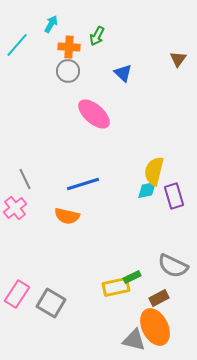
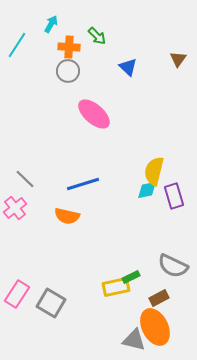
green arrow: rotated 72 degrees counterclockwise
cyan line: rotated 8 degrees counterclockwise
blue triangle: moved 5 px right, 6 px up
gray line: rotated 20 degrees counterclockwise
green rectangle: moved 1 px left
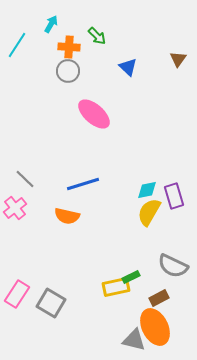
yellow semicircle: moved 5 px left, 41 px down; rotated 16 degrees clockwise
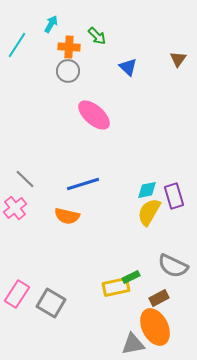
pink ellipse: moved 1 px down
gray triangle: moved 1 px left, 4 px down; rotated 25 degrees counterclockwise
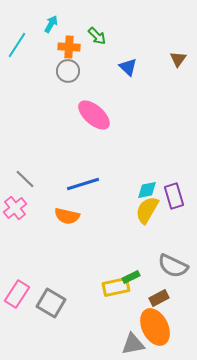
yellow semicircle: moved 2 px left, 2 px up
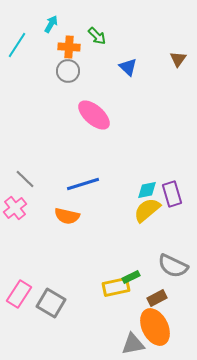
purple rectangle: moved 2 px left, 2 px up
yellow semicircle: rotated 20 degrees clockwise
pink rectangle: moved 2 px right
brown rectangle: moved 2 px left
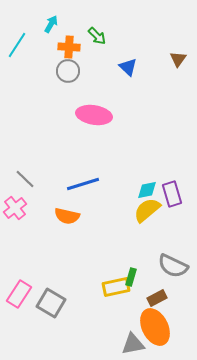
pink ellipse: rotated 32 degrees counterclockwise
green rectangle: rotated 48 degrees counterclockwise
